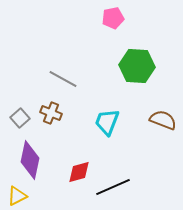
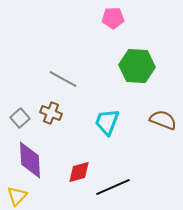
pink pentagon: rotated 10 degrees clockwise
purple diamond: rotated 15 degrees counterclockwise
yellow triangle: rotated 20 degrees counterclockwise
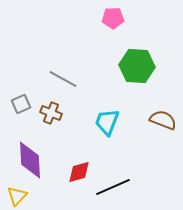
gray square: moved 1 px right, 14 px up; rotated 18 degrees clockwise
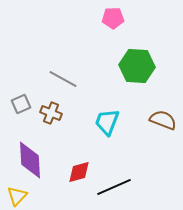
black line: moved 1 px right
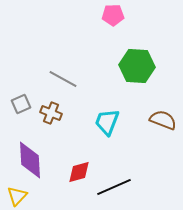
pink pentagon: moved 3 px up
